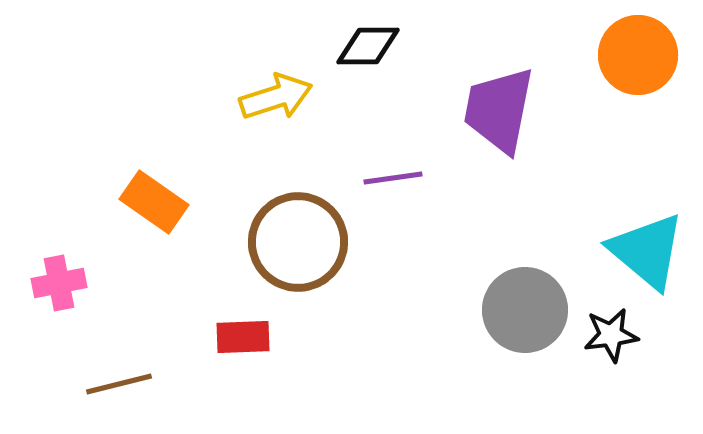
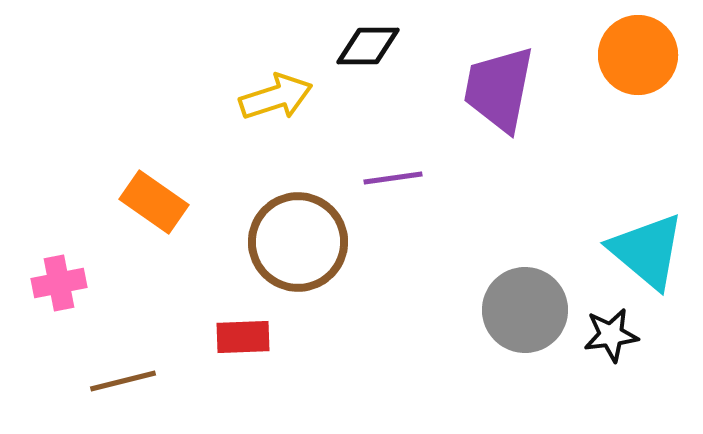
purple trapezoid: moved 21 px up
brown line: moved 4 px right, 3 px up
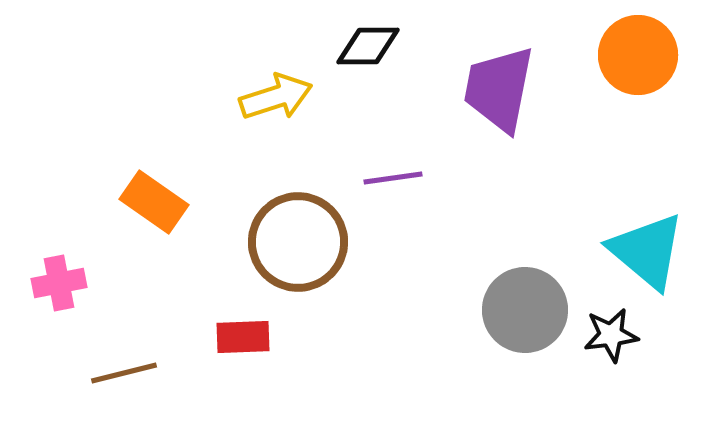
brown line: moved 1 px right, 8 px up
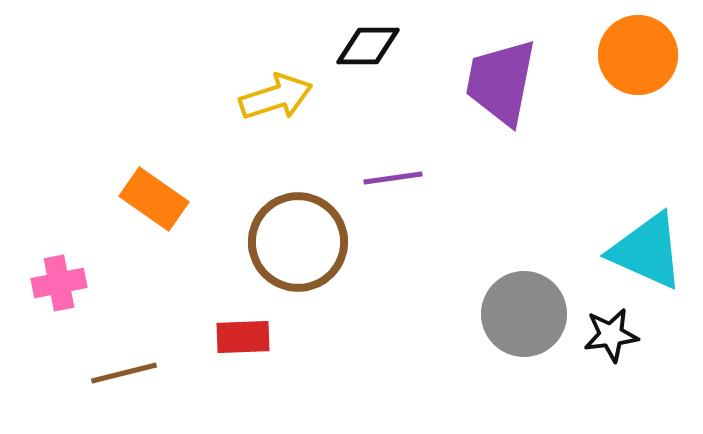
purple trapezoid: moved 2 px right, 7 px up
orange rectangle: moved 3 px up
cyan triangle: rotated 16 degrees counterclockwise
gray circle: moved 1 px left, 4 px down
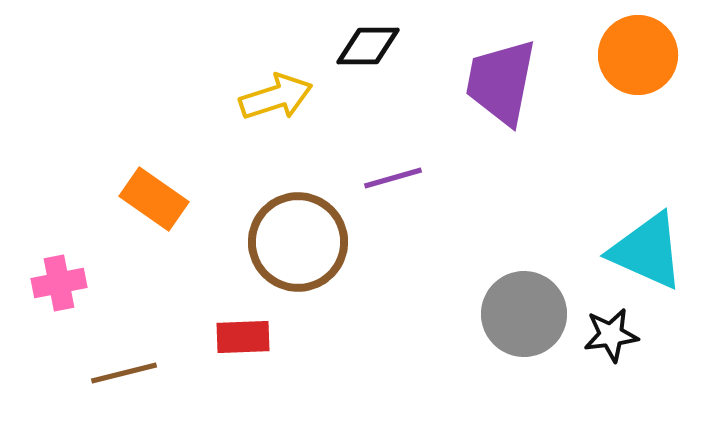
purple line: rotated 8 degrees counterclockwise
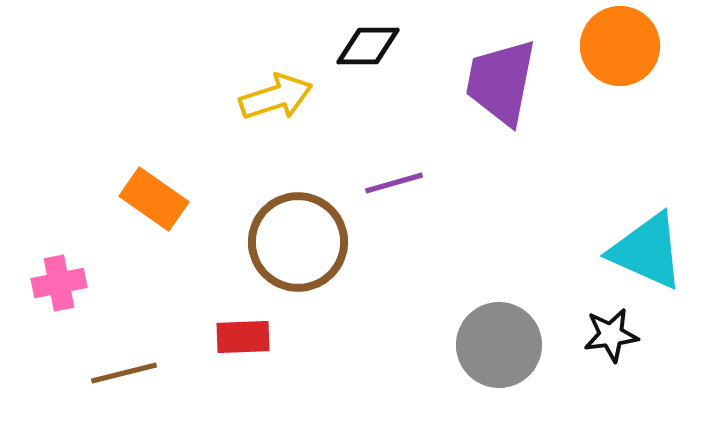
orange circle: moved 18 px left, 9 px up
purple line: moved 1 px right, 5 px down
gray circle: moved 25 px left, 31 px down
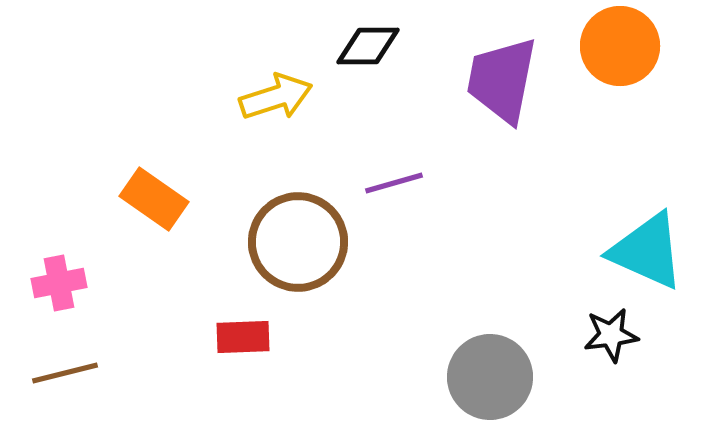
purple trapezoid: moved 1 px right, 2 px up
gray circle: moved 9 px left, 32 px down
brown line: moved 59 px left
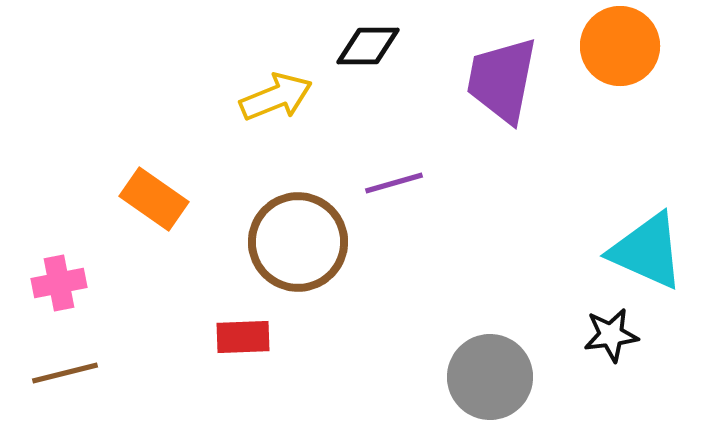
yellow arrow: rotated 4 degrees counterclockwise
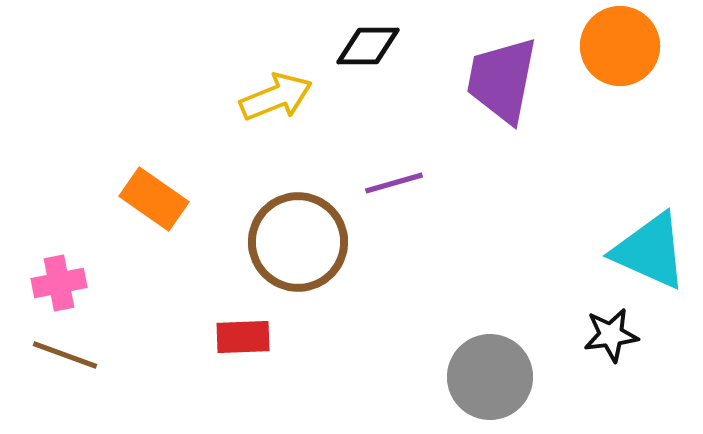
cyan triangle: moved 3 px right
brown line: moved 18 px up; rotated 34 degrees clockwise
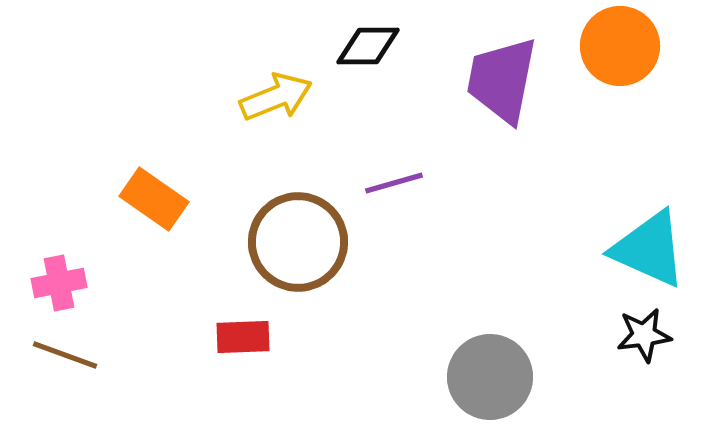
cyan triangle: moved 1 px left, 2 px up
black star: moved 33 px right
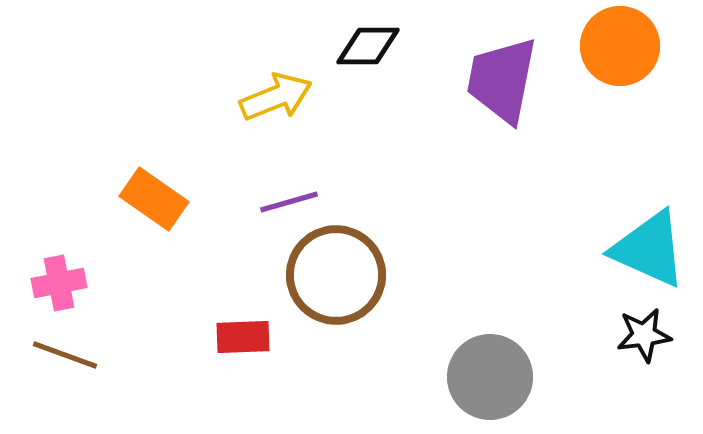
purple line: moved 105 px left, 19 px down
brown circle: moved 38 px right, 33 px down
